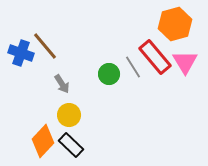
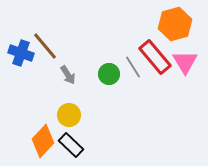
gray arrow: moved 6 px right, 9 px up
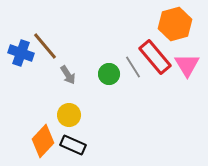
pink triangle: moved 2 px right, 3 px down
black rectangle: moved 2 px right; rotated 20 degrees counterclockwise
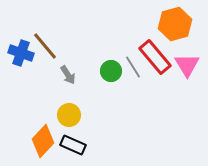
green circle: moved 2 px right, 3 px up
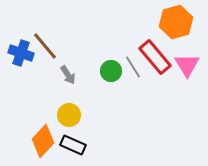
orange hexagon: moved 1 px right, 2 px up
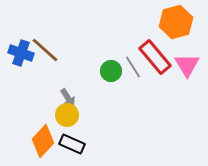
brown line: moved 4 px down; rotated 8 degrees counterclockwise
gray arrow: moved 23 px down
yellow circle: moved 2 px left
black rectangle: moved 1 px left, 1 px up
